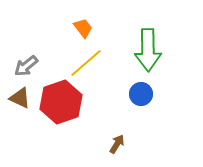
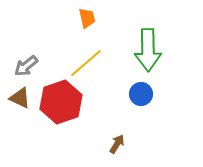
orange trapezoid: moved 4 px right, 10 px up; rotated 25 degrees clockwise
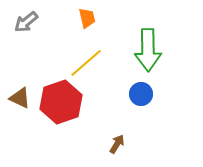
gray arrow: moved 44 px up
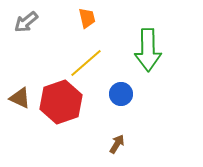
blue circle: moved 20 px left
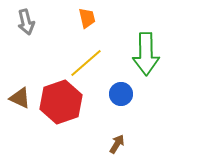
gray arrow: rotated 65 degrees counterclockwise
green arrow: moved 2 px left, 4 px down
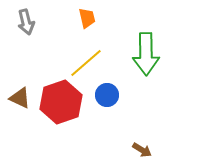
blue circle: moved 14 px left, 1 px down
brown arrow: moved 25 px right, 6 px down; rotated 90 degrees clockwise
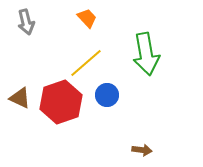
orange trapezoid: rotated 30 degrees counterclockwise
green arrow: rotated 9 degrees counterclockwise
brown arrow: rotated 24 degrees counterclockwise
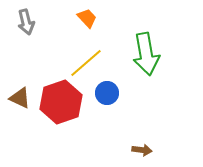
blue circle: moved 2 px up
